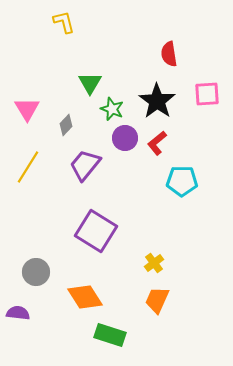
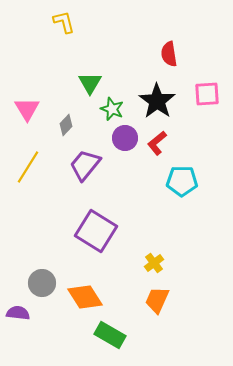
gray circle: moved 6 px right, 11 px down
green rectangle: rotated 12 degrees clockwise
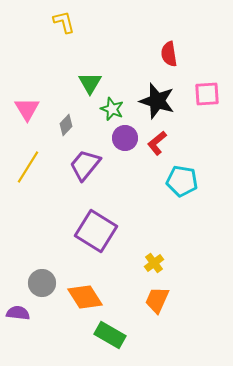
black star: rotated 18 degrees counterclockwise
cyan pentagon: rotated 8 degrees clockwise
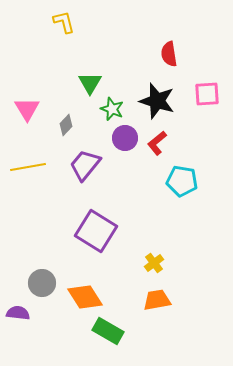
yellow line: rotated 48 degrees clockwise
orange trapezoid: rotated 56 degrees clockwise
green rectangle: moved 2 px left, 4 px up
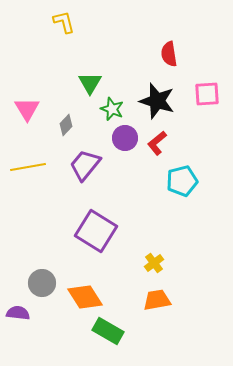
cyan pentagon: rotated 24 degrees counterclockwise
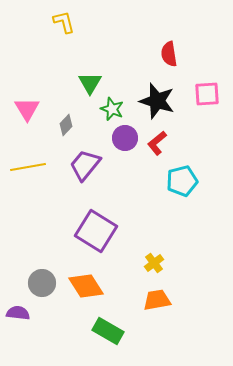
orange diamond: moved 1 px right, 11 px up
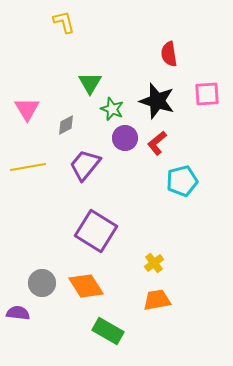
gray diamond: rotated 20 degrees clockwise
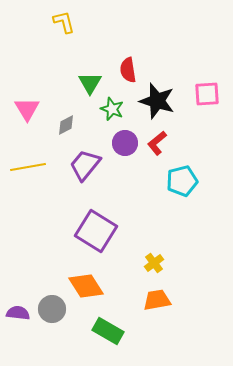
red semicircle: moved 41 px left, 16 px down
purple circle: moved 5 px down
gray circle: moved 10 px right, 26 px down
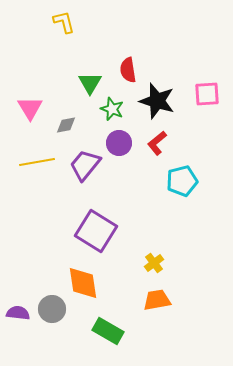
pink triangle: moved 3 px right, 1 px up
gray diamond: rotated 15 degrees clockwise
purple circle: moved 6 px left
yellow line: moved 9 px right, 5 px up
orange diamond: moved 3 px left, 3 px up; rotated 24 degrees clockwise
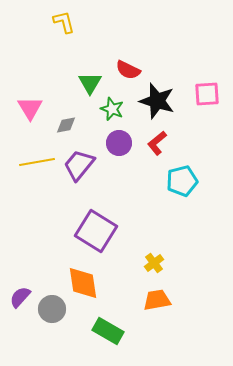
red semicircle: rotated 55 degrees counterclockwise
purple trapezoid: moved 6 px left
purple semicircle: moved 2 px right, 16 px up; rotated 55 degrees counterclockwise
